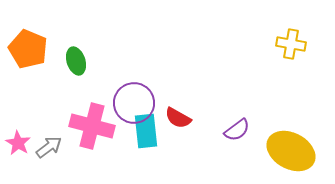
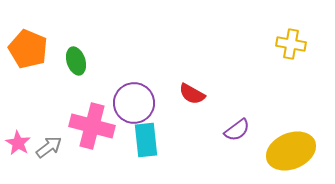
red semicircle: moved 14 px right, 24 px up
cyan rectangle: moved 9 px down
yellow ellipse: rotated 51 degrees counterclockwise
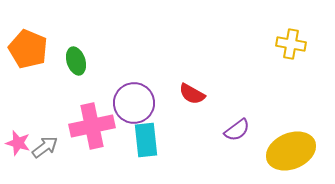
pink cross: rotated 27 degrees counterclockwise
pink star: rotated 15 degrees counterclockwise
gray arrow: moved 4 px left
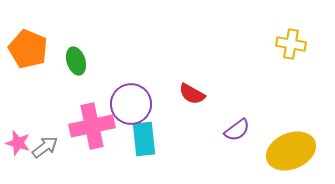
purple circle: moved 3 px left, 1 px down
cyan rectangle: moved 2 px left, 1 px up
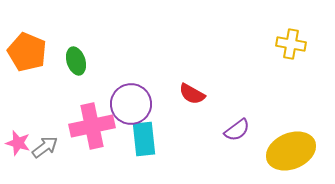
orange pentagon: moved 1 px left, 3 px down
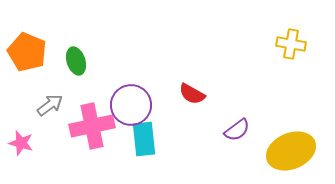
purple circle: moved 1 px down
pink star: moved 3 px right
gray arrow: moved 5 px right, 42 px up
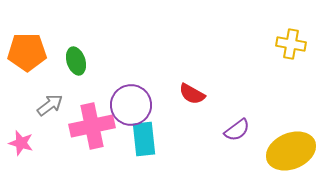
orange pentagon: rotated 24 degrees counterclockwise
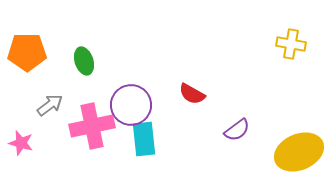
green ellipse: moved 8 px right
yellow ellipse: moved 8 px right, 1 px down
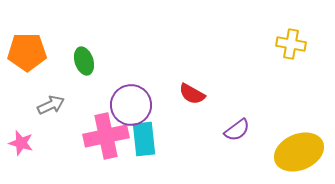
gray arrow: moved 1 px right; rotated 12 degrees clockwise
pink cross: moved 14 px right, 10 px down
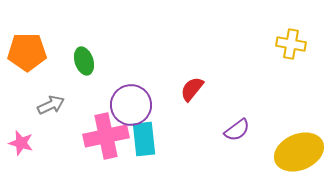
red semicircle: moved 5 px up; rotated 100 degrees clockwise
